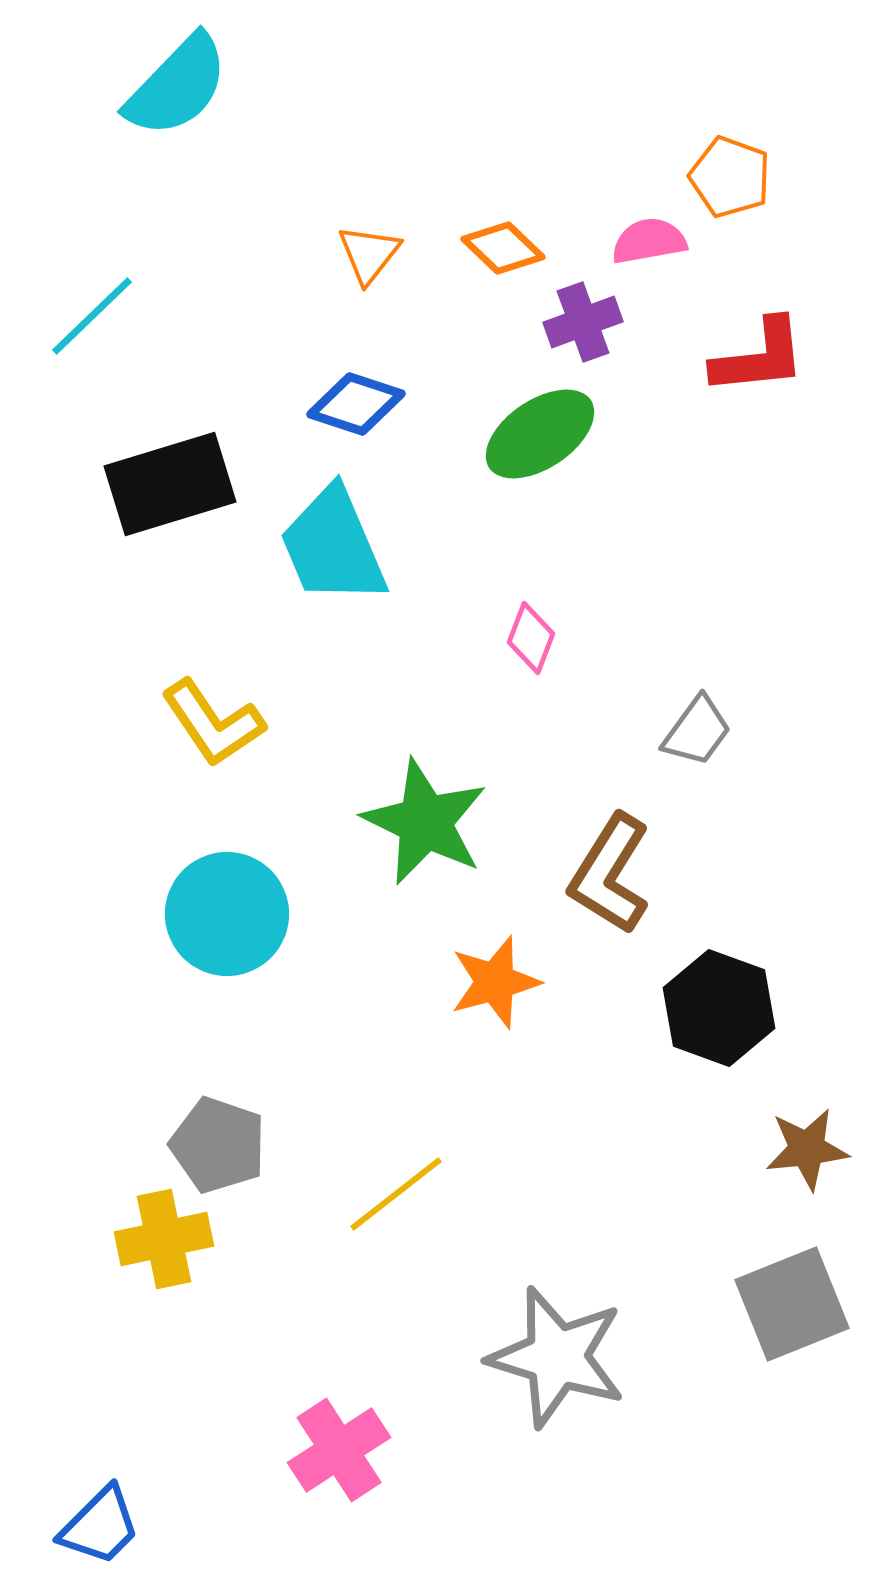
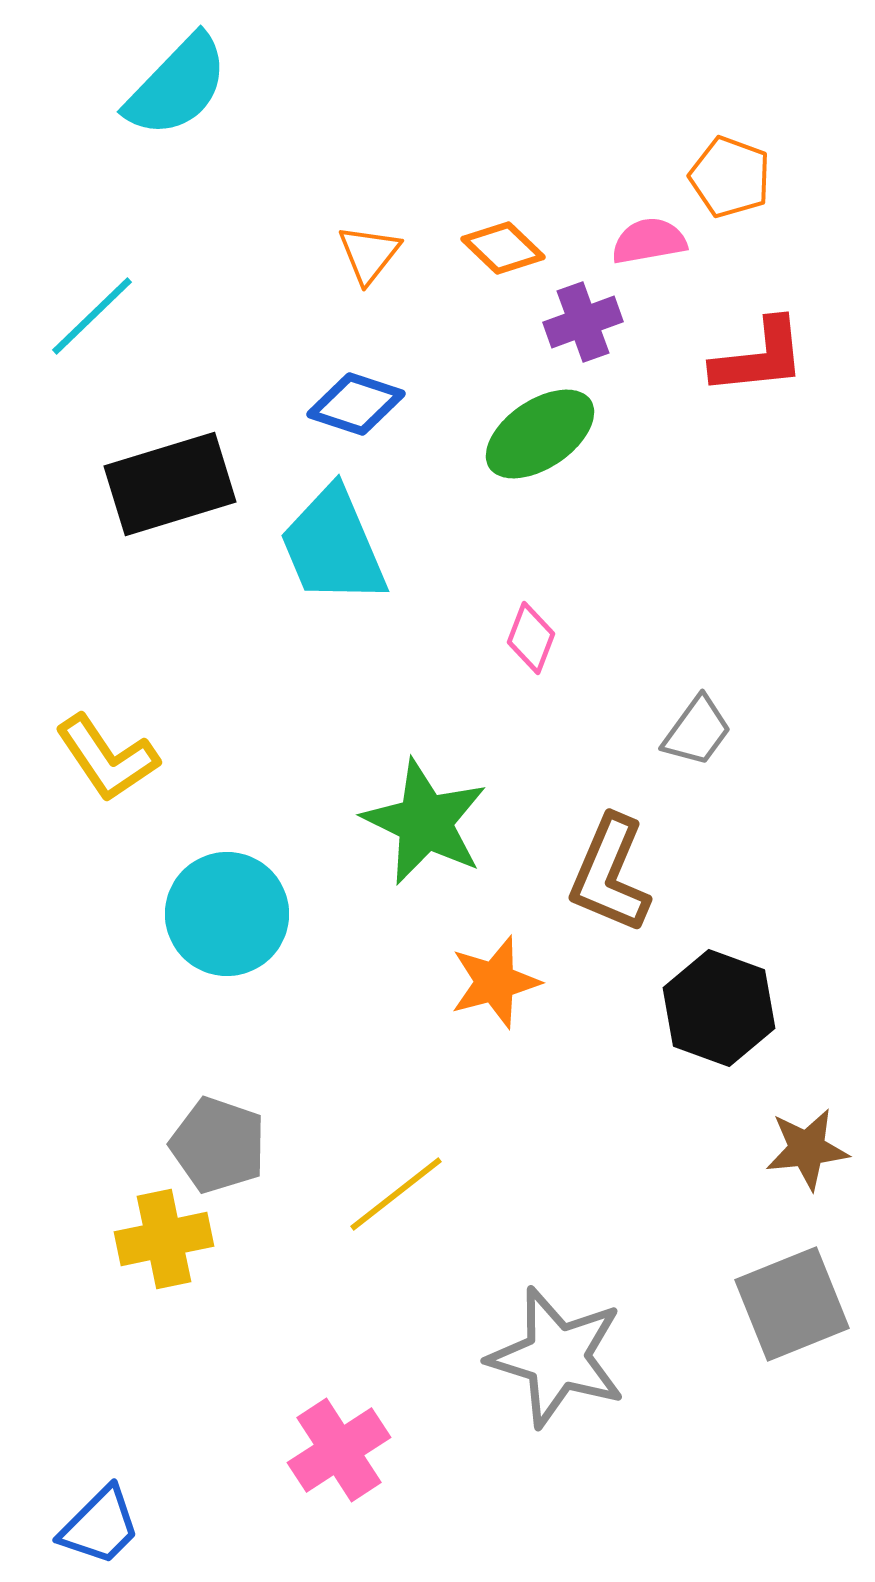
yellow L-shape: moved 106 px left, 35 px down
brown L-shape: rotated 9 degrees counterclockwise
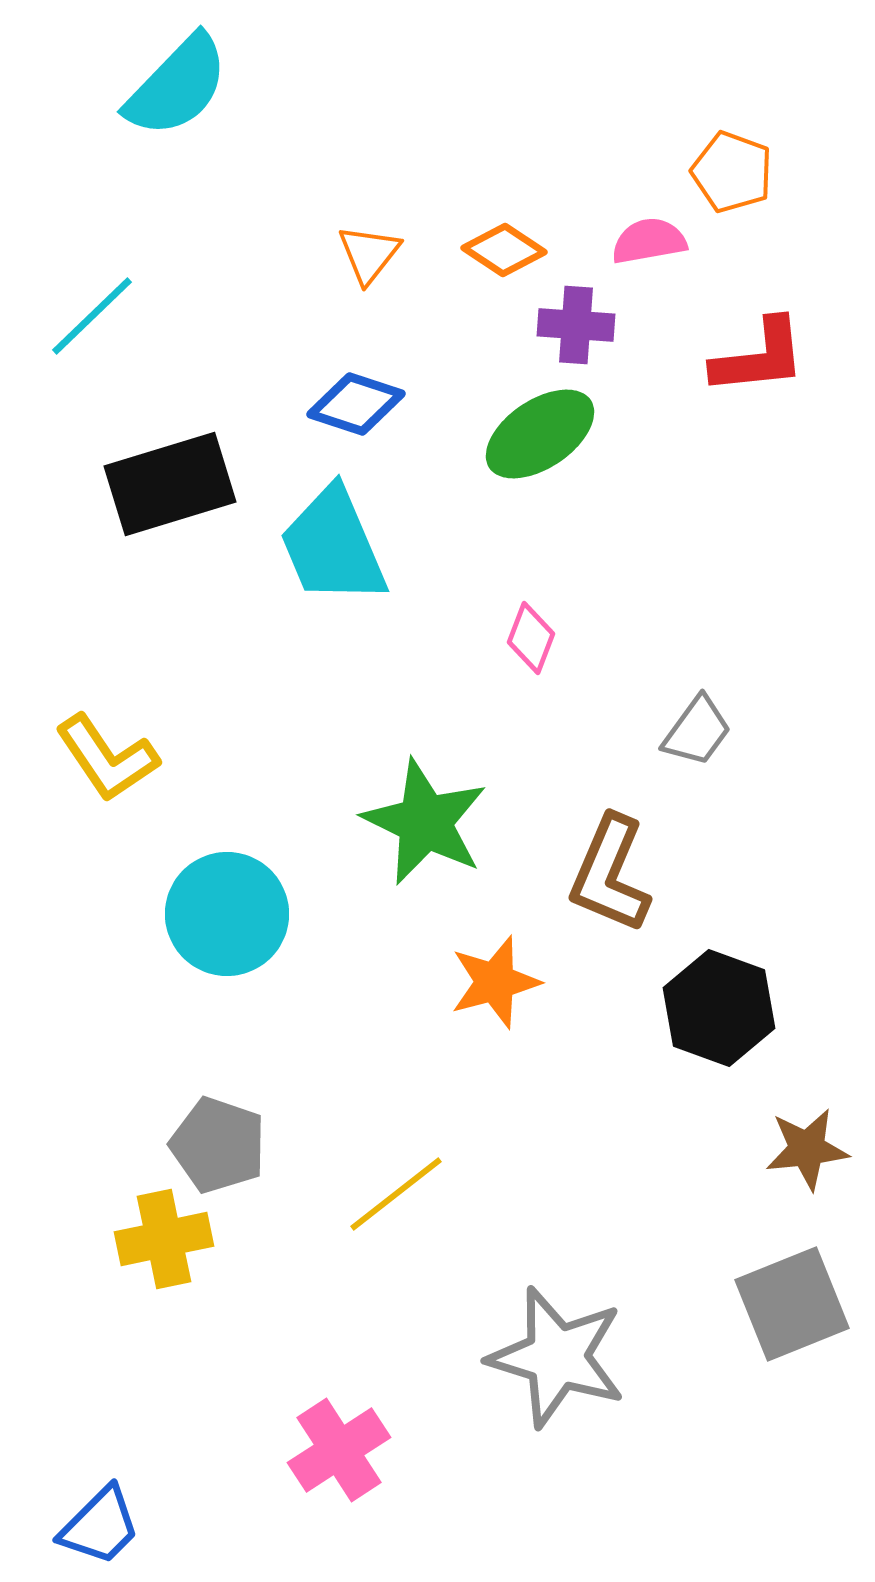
orange pentagon: moved 2 px right, 5 px up
orange diamond: moved 1 px right, 2 px down; rotated 10 degrees counterclockwise
purple cross: moved 7 px left, 3 px down; rotated 24 degrees clockwise
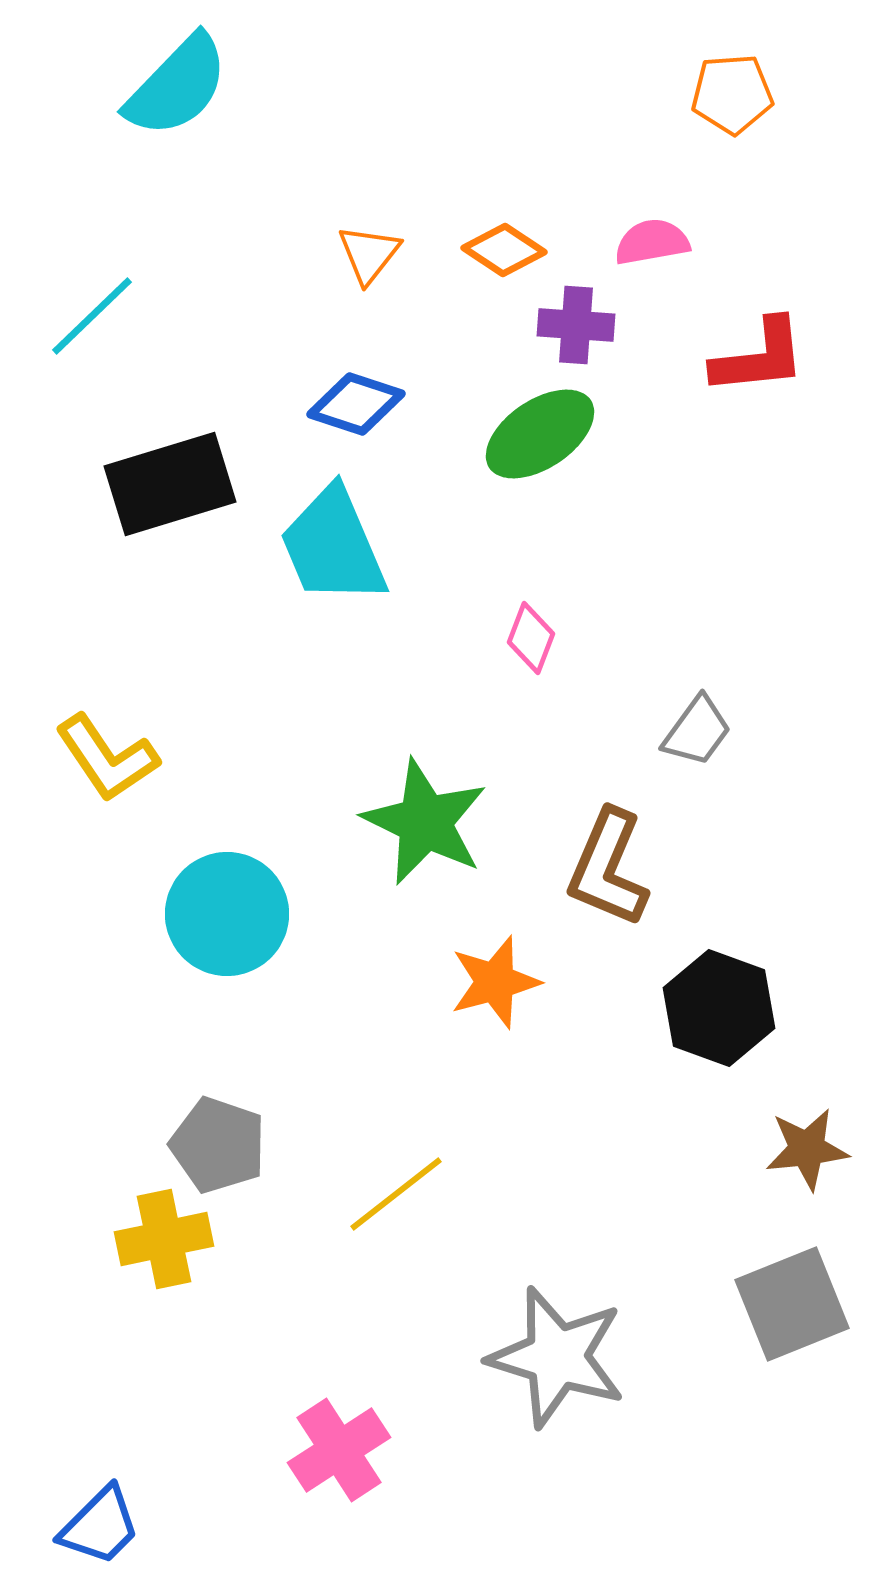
orange pentagon: moved 78 px up; rotated 24 degrees counterclockwise
pink semicircle: moved 3 px right, 1 px down
brown L-shape: moved 2 px left, 6 px up
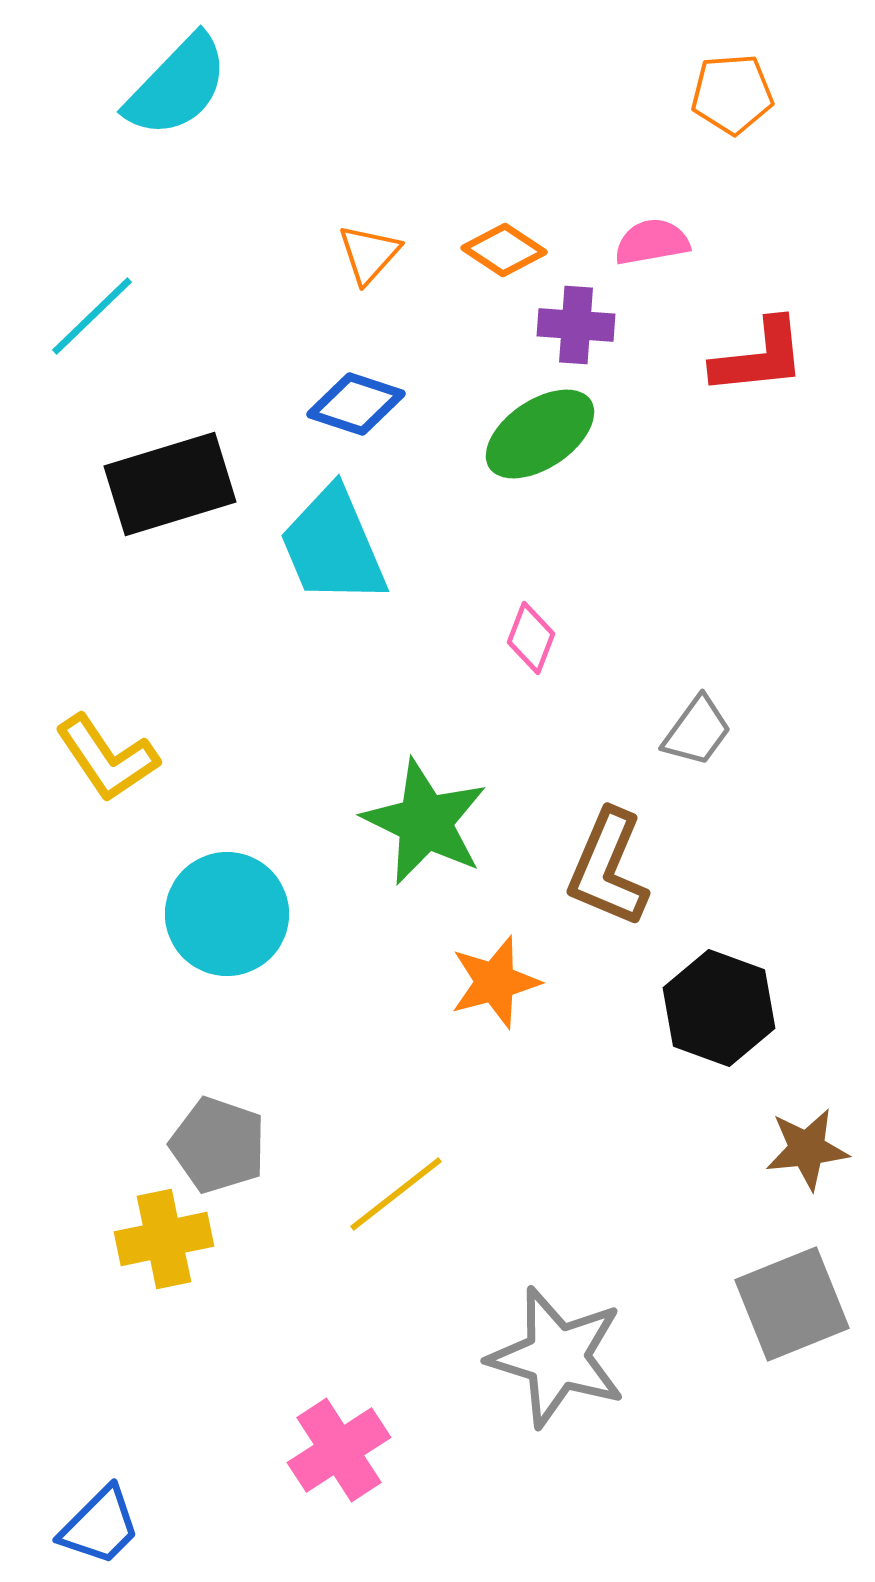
orange triangle: rotated 4 degrees clockwise
